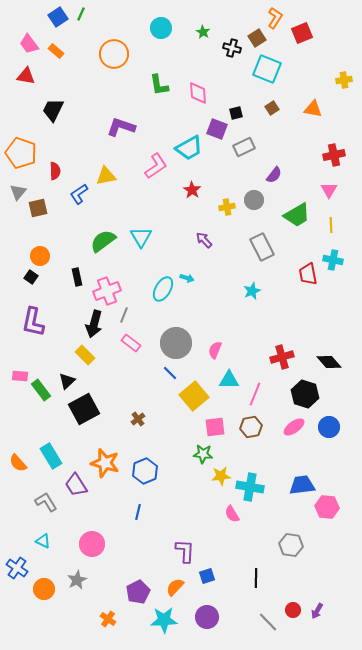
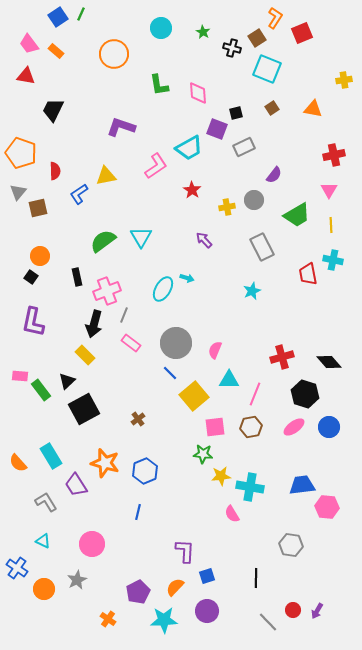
purple circle at (207, 617): moved 6 px up
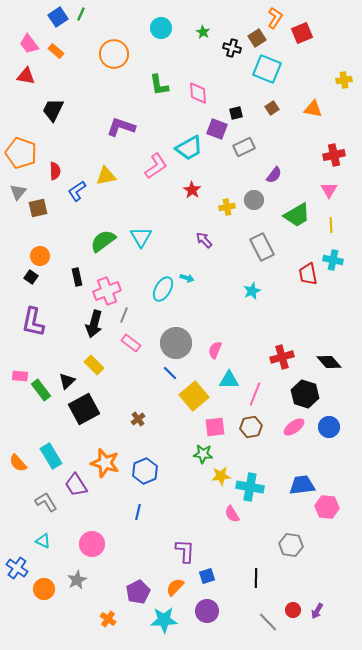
blue L-shape at (79, 194): moved 2 px left, 3 px up
yellow rectangle at (85, 355): moved 9 px right, 10 px down
